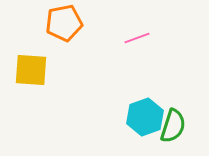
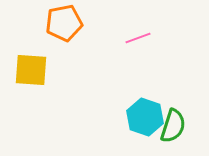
pink line: moved 1 px right
cyan hexagon: rotated 21 degrees counterclockwise
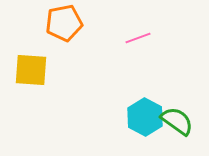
cyan hexagon: rotated 9 degrees clockwise
green semicircle: moved 4 px right, 5 px up; rotated 72 degrees counterclockwise
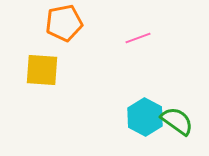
yellow square: moved 11 px right
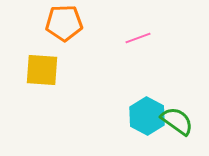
orange pentagon: rotated 9 degrees clockwise
cyan hexagon: moved 2 px right, 1 px up
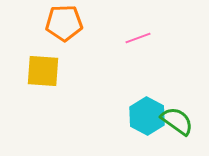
yellow square: moved 1 px right, 1 px down
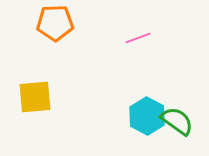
orange pentagon: moved 9 px left
yellow square: moved 8 px left, 26 px down; rotated 9 degrees counterclockwise
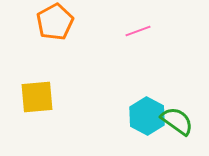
orange pentagon: moved 1 px up; rotated 27 degrees counterclockwise
pink line: moved 7 px up
yellow square: moved 2 px right
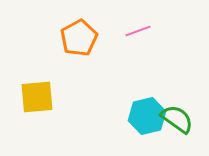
orange pentagon: moved 24 px right, 16 px down
cyan hexagon: rotated 18 degrees clockwise
green semicircle: moved 2 px up
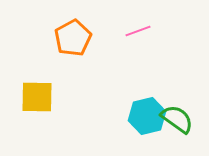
orange pentagon: moved 6 px left
yellow square: rotated 6 degrees clockwise
